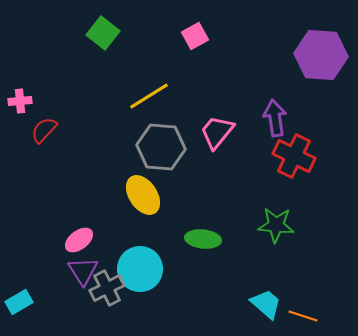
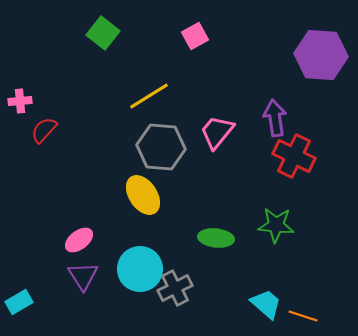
green ellipse: moved 13 px right, 1 px up
purple triangle: moved 5 px down
gray cross: moved 68 px right
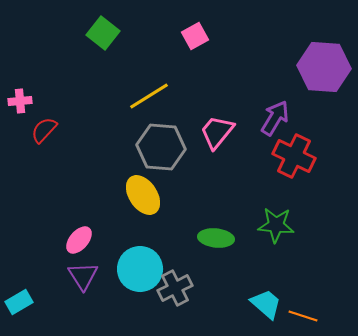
purple hexagon: moved 3 px right, 12 px down
purple arrow: rotated 39 degrees clockwise
pink ellipse: rotated 12 degrees counterclockwise
